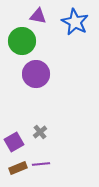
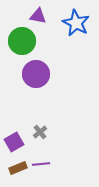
blue star: moved 1 px right, 1 px down
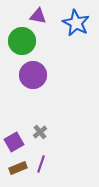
purple circle: moved 3 px left, 1 px down
purple line: rotated 66 degrees counterclockwise
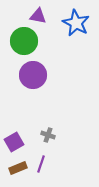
green circle: moved 2 px right
gray cross: moved 8 px right, 3 px down; rotated 32 degrees counterclockwise
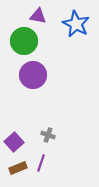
blue star: moved 1 px down
purple square: rotated 12 degrees counterclockwise
purple line: moved 1 px up
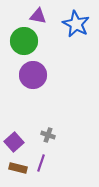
brown rectangle: rotated 36 degrees clockwise
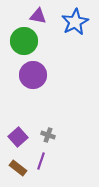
blue star: moved 1 px left, 2 px up; rotated 16 degrees clockwise
purple square: moved 4 px right, 5 px up
purple line: moved 2 px up
brown rectangle: rotated 24 degrees clockwise
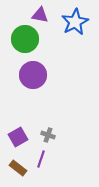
purple triangle: moved 2 px right, 1 px up
green circle: moved 1 px right, 2 px up
purple square: rotated 12 degrees clockwise
purple line: moved 2 px up
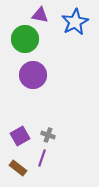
purple square: moved 2 px right, 1 px up
purple line: moved 1 px right, 1 px up
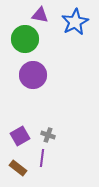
purple line: rotated 12 degrees counterclockwise
